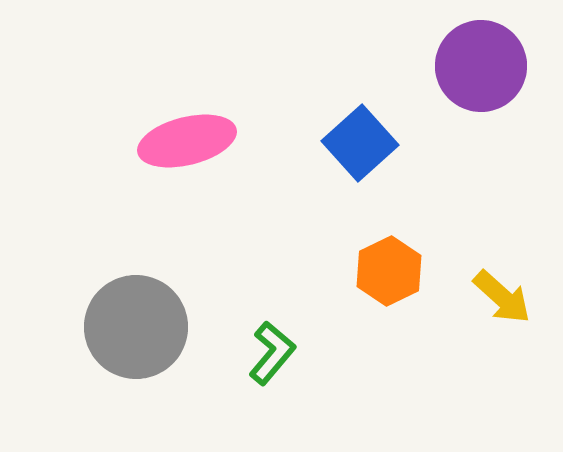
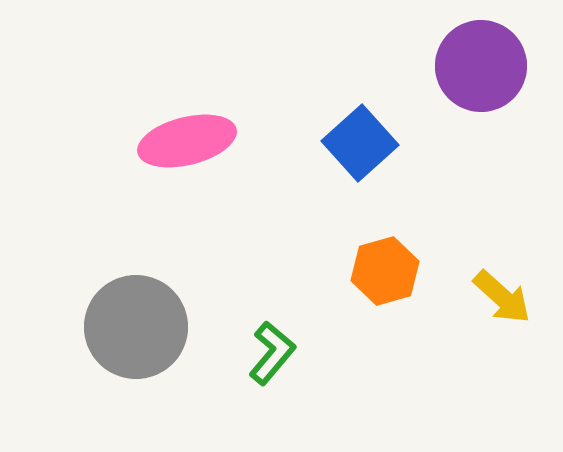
orange hexagon: moved 4 px left; rotated 10 degrees clockwise
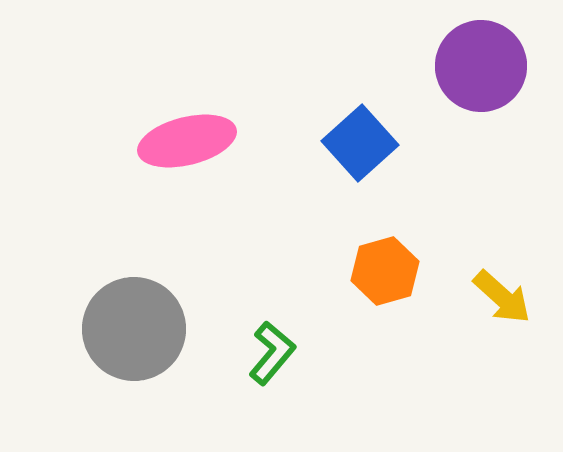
gray circle: moved 2 px left, 2 px down
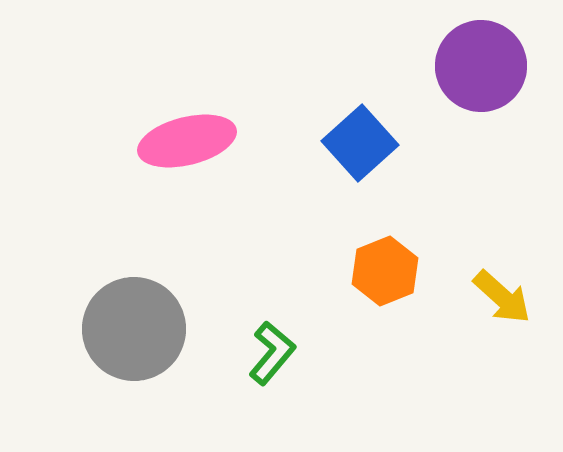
orange hexagon: rotated 6 degrees counterclockwise
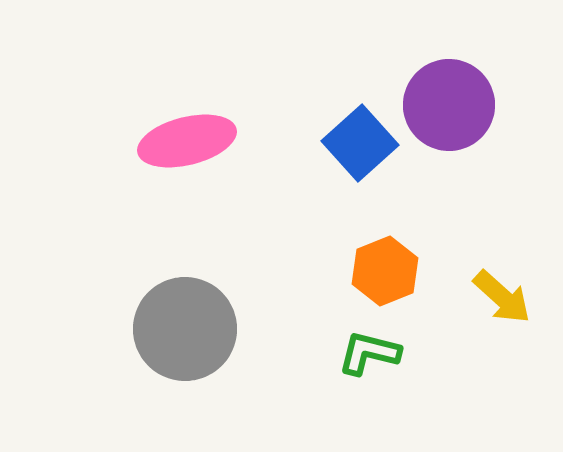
purple circle: moved 32 px left, 39 px down
gray circle: moved 51 px right
green L-shape: moved 97 px right; rotated 116 degrees counterclockwise
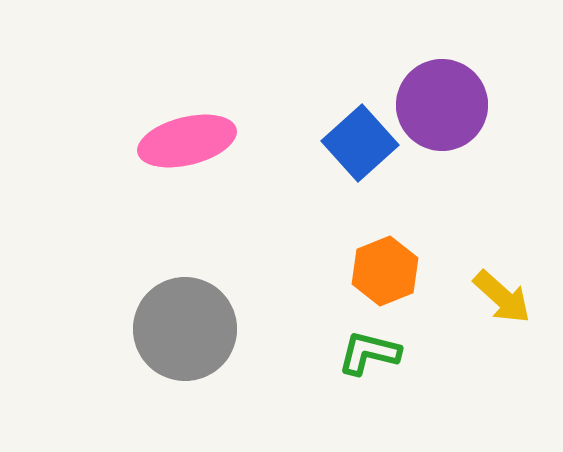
purple circle: moved 7 px left
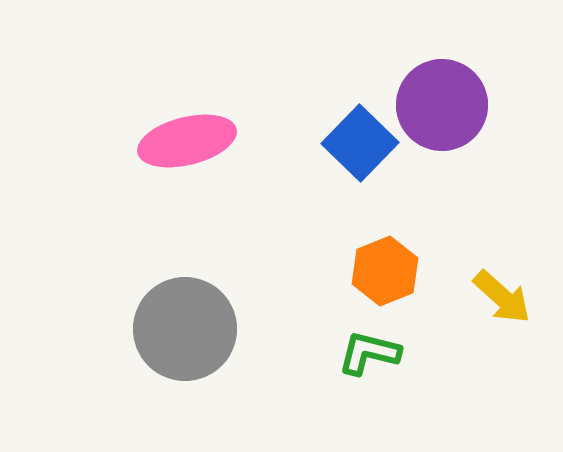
blue square: rotated 4 degrees counterclockwise
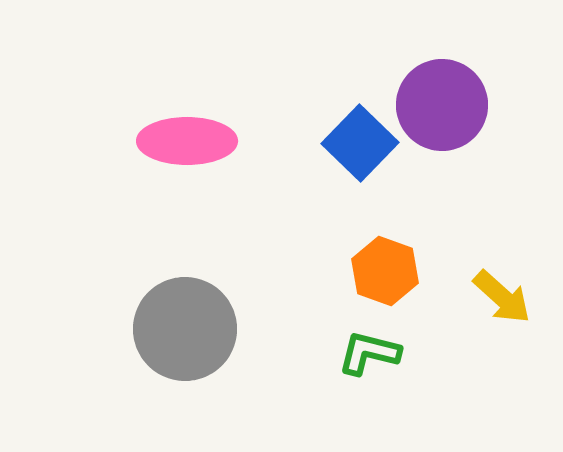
pink ellipse: rotated 14 degrees clockwise
orange hexagon: rotated 18 degrees counterclockwise
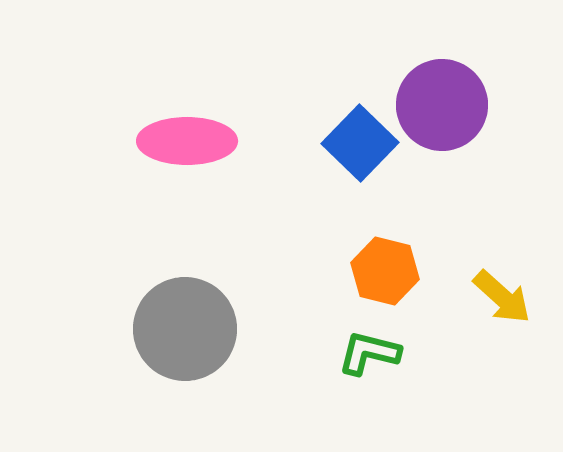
orange hexagon: rotated 6 degrees counterclockwise
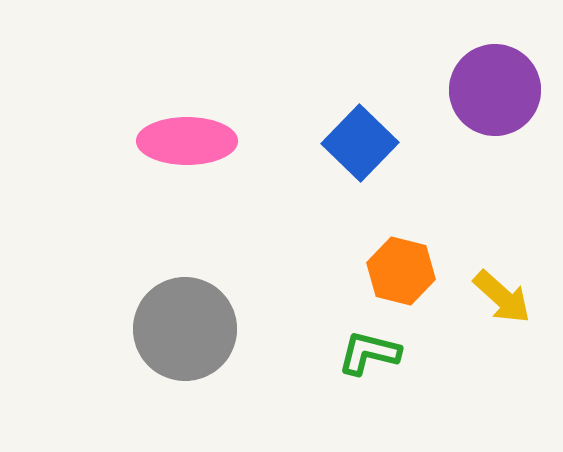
purple circle: moved 53 px right, 15 px up
orange hexagon: moved 16 px right
